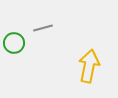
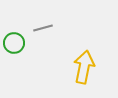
yellow arrow: moved 5 px left, 1 px down
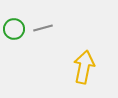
green circle: moved 14 px up
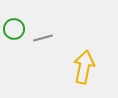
gray line: moved 10 px down
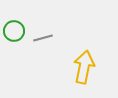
green circle: moved 2 px down
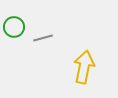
green circle: moved 4 px up
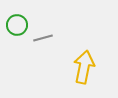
green circle: moved 3 px right, 2 px up
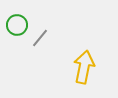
gray line: moved 3 px left; rotated 36 degrees counterclockwise
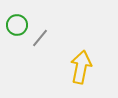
yellow arrow: moved 3 px left
